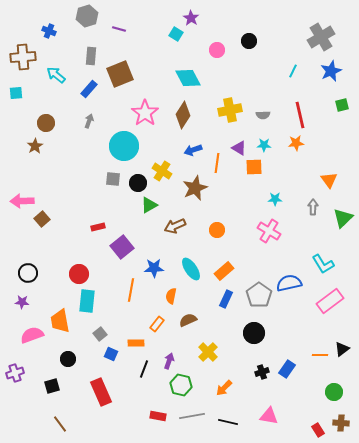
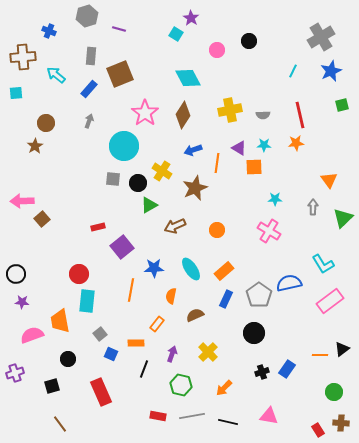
black circle at (28, 273): moved 12 px left, 1 px down
brown semicircle at (188, 320): moved 7 px right, 5 px up
purple arrow at (169, 361): moved 3 px right, 7 px up
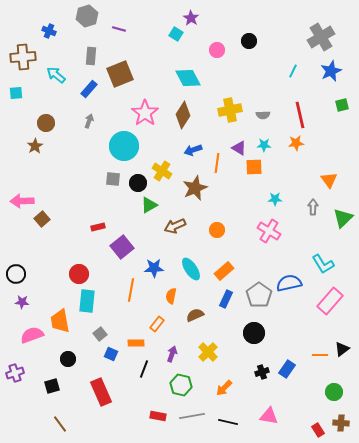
pink rectangle at (330, 301): rotated 12 degrees counterclockwise
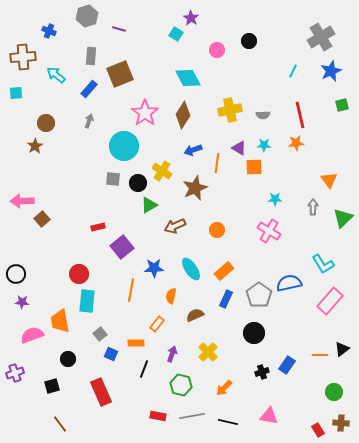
blue rectangle at (287, 369): moved 4 px up
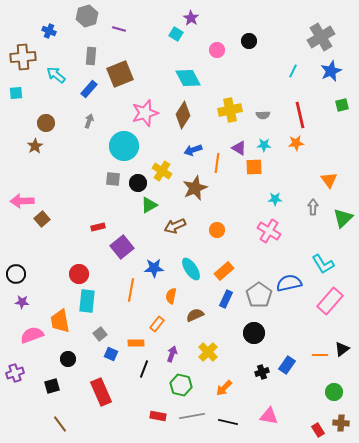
pink star at (145, 113): rotated 20 degrees clockwise
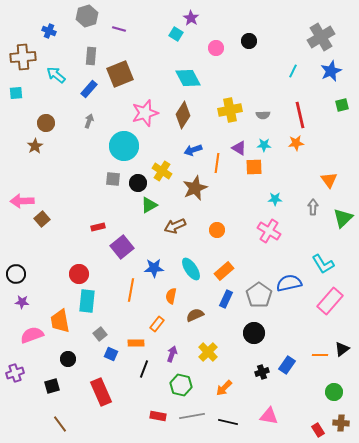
pink circle at (217, 50): moved 1 px left, 2 px up
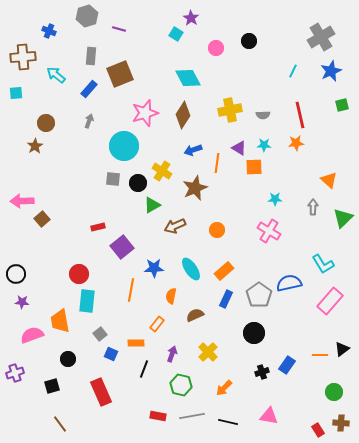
orange triangle at (329, 180): rotated 12 degrees counterclockwise
green triangle at (149, 205): moved 3 px right
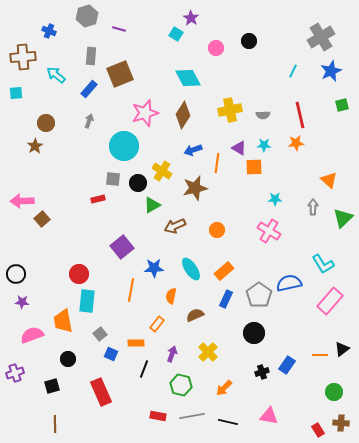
brown star at (195, 188): rotated 10 degrees clockwise
red rectangle at (98, 227): moved 28 px up
orange trapezoid at (60, 321): moved 3 px right
brown line at (60, 424): moved 5 px left; rotated 36 degrees clockwise
